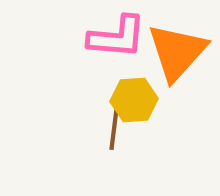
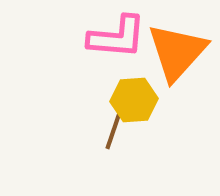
brown line: rotated 12 degrees clockwise
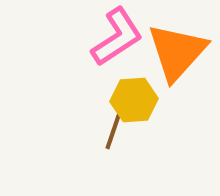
pink L-shape: rotated 38 degrees counterclockwise
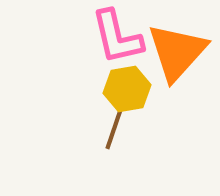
pink L-shape: rotated 110 degrees clockwise
yellow hexagon: moved 7 px left, 11 px up; rotated 6 degrees counterclockwise
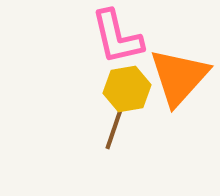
orange triangle: moved 2 px right, 25 px down
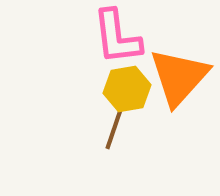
pink L-shape: rotated 6 degrees clockwise
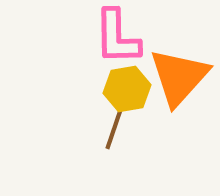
pink L-shape: rotated 6 degrees clockwise
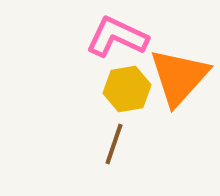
pink L-shape: rotated 116 degrees clockwise
brown line: moved 15 px down
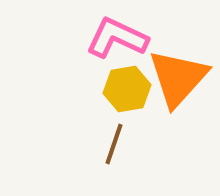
pink L-shape: moved 1 px down
orange triangle: moved 1 px left, 1 px down
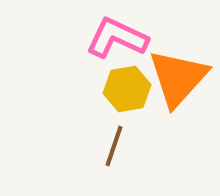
brown line: moved 2 px down
